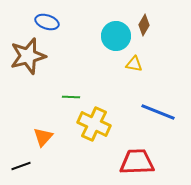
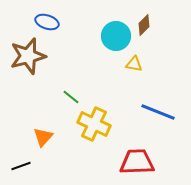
brown diamond: rotated 15 degrees clockwise
green line: rotated 36 degrees clockwise
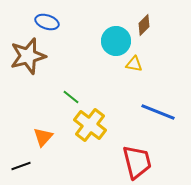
cyan circle: moved 5 px down
yellow cross: moved 4 px left, 1 px down; rotated 12 degrees clockwise
red trapezoid: rotated 78 degrees clockwise
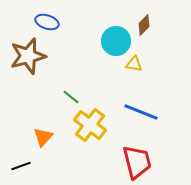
blue line: moved 17 px left
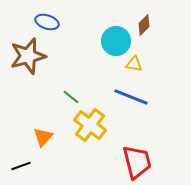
blue line: moved 10 px left, 15 px up
